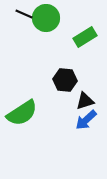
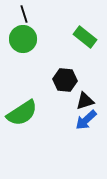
black line: rotated 48 degrees clockwise
green circle: moved 23 px left, 21 px down
green rectangle: rotated 70 degrees clockwise
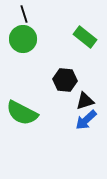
green semicircle: rotated 60 degrees clockwise
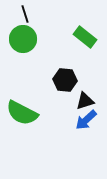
black line: moved 1 px right
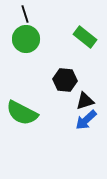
green circle: moved 3 px right
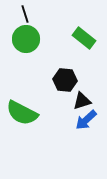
green rectangle: moved 1 px left, 1 px down
black triangle: moved 3 px left
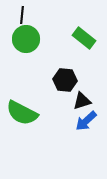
black line: moved 3 px left, 1 px down; rotated 24 degrees clockwise
blue arrow: moved 1 px down
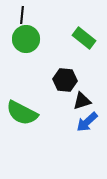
blue arrow: moved 1 px right, 1 px down
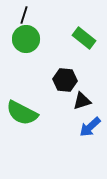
black line: moved 2 px right; rotated 12 degrees clockwise
blue arrow: moved 3 px right, 5 px down
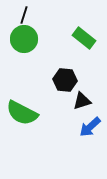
green circle: moved 2 px left
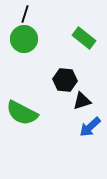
black line: moved 1 px right, 1 px up
